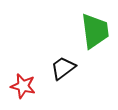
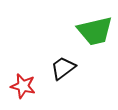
green trapezoid: rotated 84 degrees clockwise
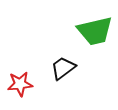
red star: moved 3 px left, 2 px up; rotated 20 degrees counterclockwise
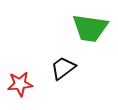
green trapezoid: moved 5 px left, 3 px up; rotated 21 degrees clockwise
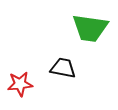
black trapezoid: rotated 48 degrees clockwise
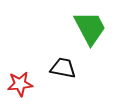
green trapezoid: rotated 126 degrees counterclockwise
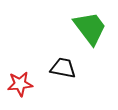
green trapezoid: rotated 9 degrees counterclockwise
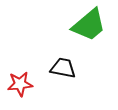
green trapezoid: moved 1 px left, 3 px up; rotated 87 degrees clockwise
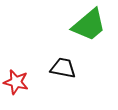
red star: moved 4 px left, 2 px up; rotated 20 degrees clockwise
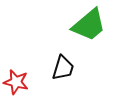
black trapezoid: rotated 96 degrees clockwise
